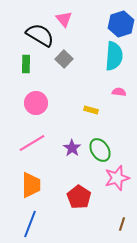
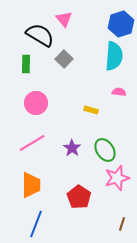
green ellipse: moved 5 px right
blue line: moved 6 px right
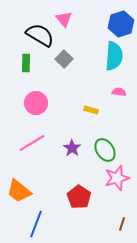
green rectangle: moved 1 px up
orange trapezoid: moved 12 px left, 6 px down; rotated 128 degrees clockwise
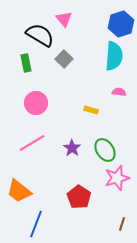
green rectangle: rotated 12 degrees counterclockwise
